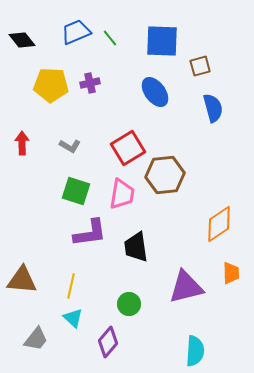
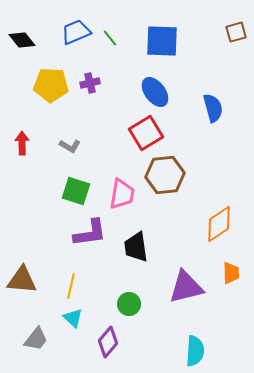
brown square: moved 36 px right, 34 px up
red square: moved 18 px right, 15 px up
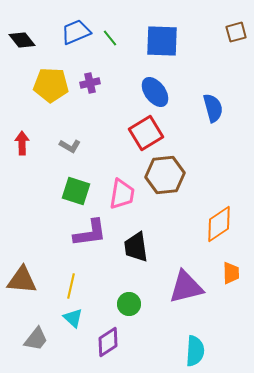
purple diamond: rotated 16 degrees clockwise
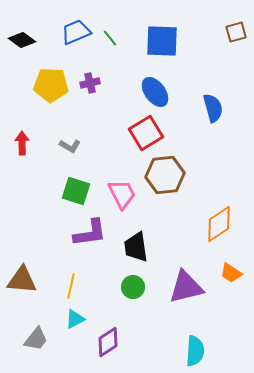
black diamond: rotated 16 degrees counterclockwise
pink trapezoid: rotated 36 degrees counterclockwise
orange trapezoid: rotated 125 degrees clockwise
green circle: moved 4 px right, 17 px up
cyan triangle: moved 2 px right, 1 px down; rotated 50 degrees clockwise
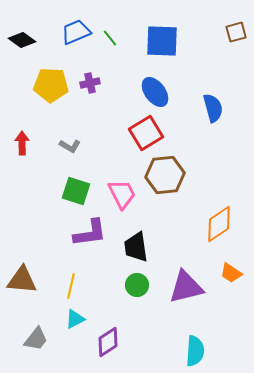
green circle: moved 4 px right, 2 px up
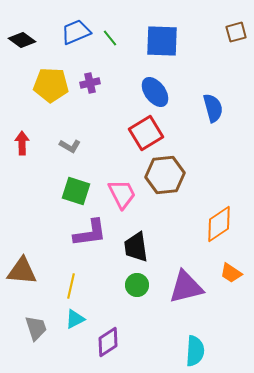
brown triangle: moved 9 px up
gray trapezoid: moved 11 px up; rotated 56 degrees counterclockwise
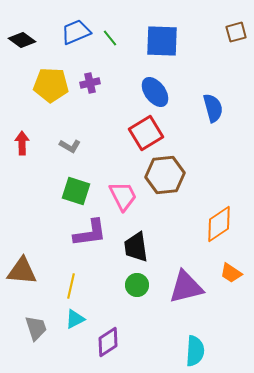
pink trapezoid: moved 1 px right, 2 px down
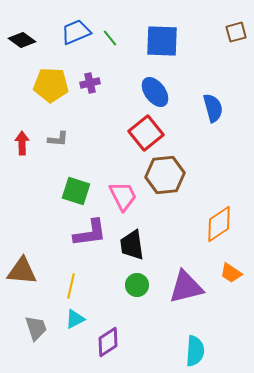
red square: rotated 8 degrees counterclockwise
gray L-shape: moved 12 px left, 7 px up; rotated 25 degrees counterclockwise
black trapezoid: moved 4 px left, 2 px up
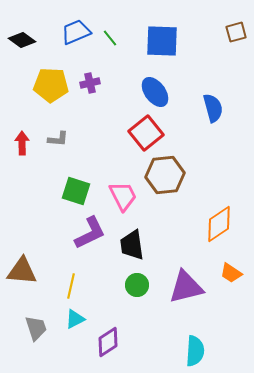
purple L-shape: rotated 18 degrees counterclockwise
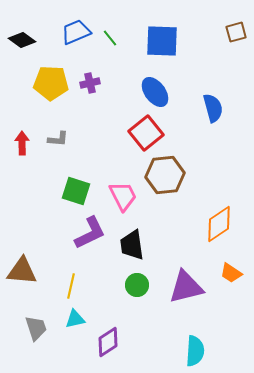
yellow pentagon: moved 2 px up
cyan triangle: rotated 15 degrees clockwise
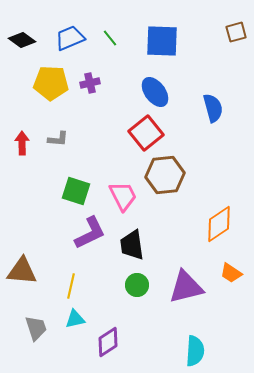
blue trapezoid: moved 6 px left, 6 px down
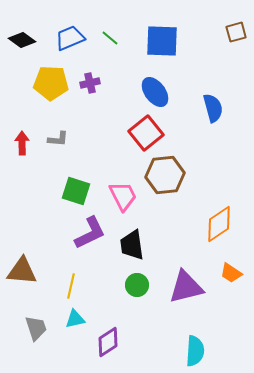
green line: rotated 12 degrees counterclockwise
